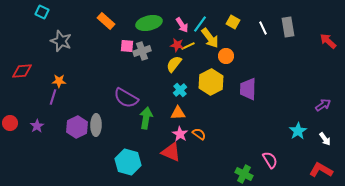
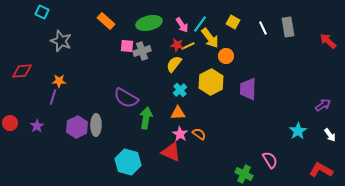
white arrow: moved 5 px right, 4 px up
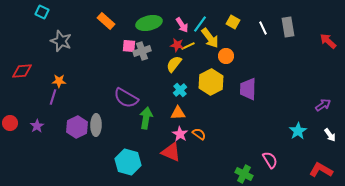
pink square: moved 2 px right
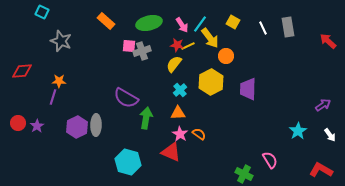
red circle: moved 8 px right
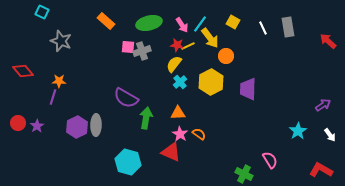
pink square: moved 1 px left, 1 px down
red diamond: moved 1 px right; rotated 55 degrees clockwise
cyan cross: moved 8 px up
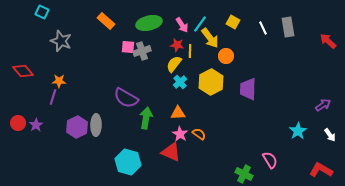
yellow line: moved 2 px right, 5 px down; rotated 64 degrees counterclockwise
purple star: moved 1 px left, 1 px up
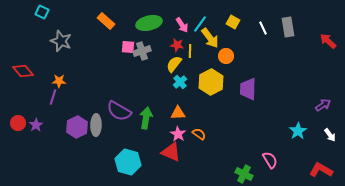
purple semicircle: moved 7 px left, 13 px down
pink star: moved 2 px left
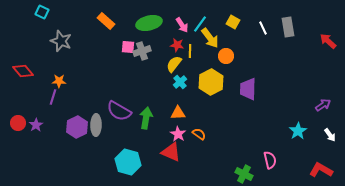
pink semicircle: rotated 18 degrees clockwise
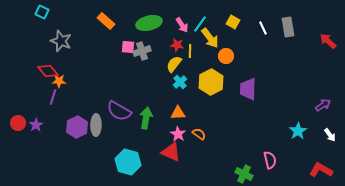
red diamond: moved 25 px right
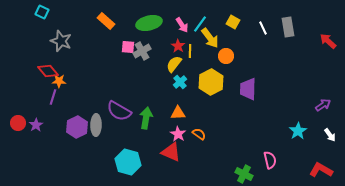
red star: moved 1 px right, 1 px down; rotated 24 degrees clockwise
gray cross: rotated 12 degrees counterclockwise
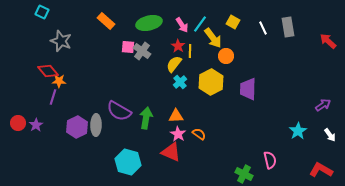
yellow arrow: moved 3 px right
gray cross: rotated 24 degrees counterclockwise
orange triangle: moved 2 px left, 3 px down
